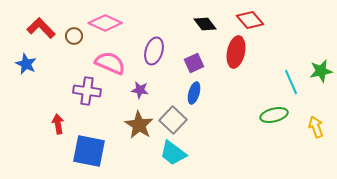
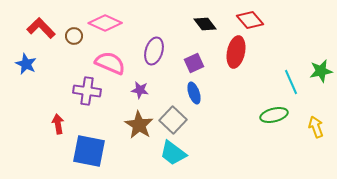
blue ellipse: rotated 35 degrees counterclockwise
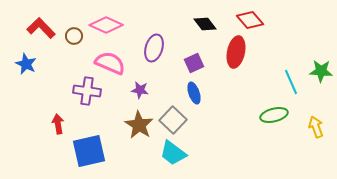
pink diamond: moved 1 px right, 2 px down
purple ellipse: moved 3 px up
green star: rotated 15 degrees clockwise
blue square: rotated 24 degrees counterclockwise
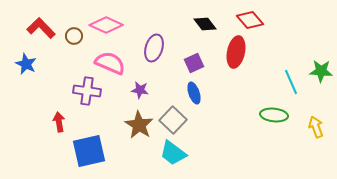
green ellipse: rotated 20 degrees clockwise
red arrow: moved 1 px right, 2 px up
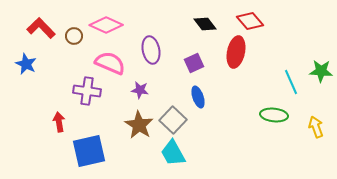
red diamond: moved 1 px down
purple ellipse: moved 3 px left, 2 px down; rotated 28 degrees counterclockwise
blue ellipse: moved 4 px right, 4 px down
cyan trapezoid: rotated 24 degrees clockwise
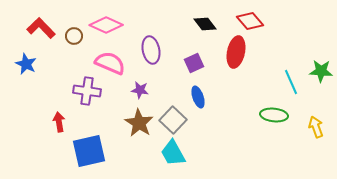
brown star: moved 2 px up
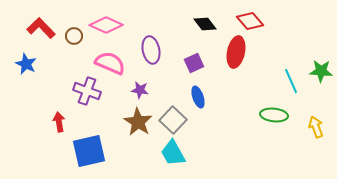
cyan line: moved 1 px up
purple cross: rotated 12 degrees clockwise
brown star: moved 1 px left, 1 px up
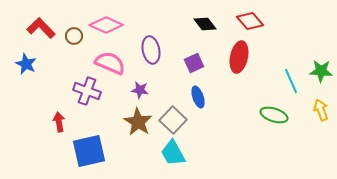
red ellipse: moved 3 px right, 5 px down
green ellipse: rotated 12 degrees clockwise
yellow arrow: moved 5 px right, 17 px up
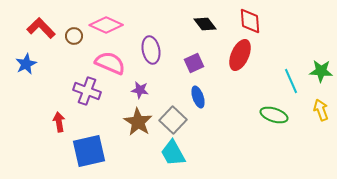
red diamond: rotated 36 degrees clockwise
red ellipse: moved 1 px right, 2 px up; rotated 12 degrees clockwise
blue star: rotated 20 degrees clockwise
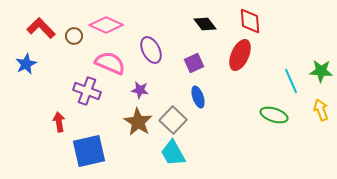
purple ellipse: rotated 16 degrees counterclockwise
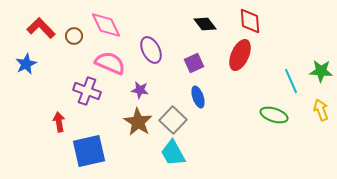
pink diamond: rotated 40 degrees clockwise
